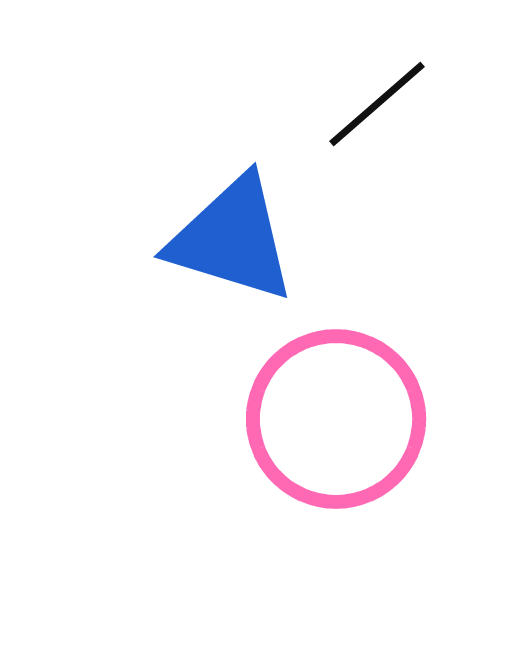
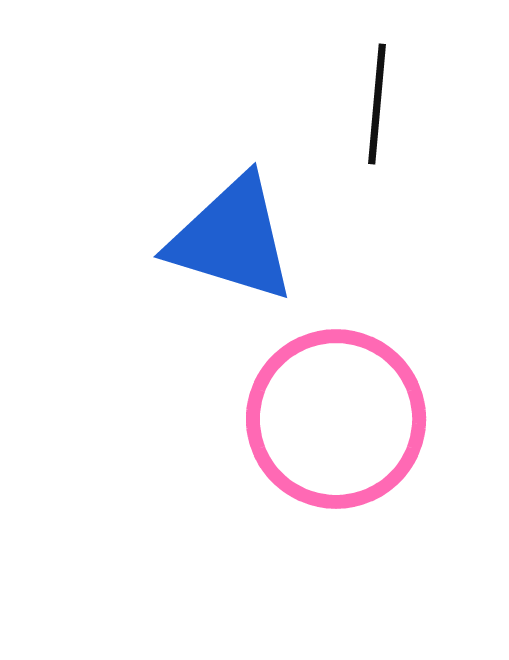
black line: rotated 44 degrees counterclockwise
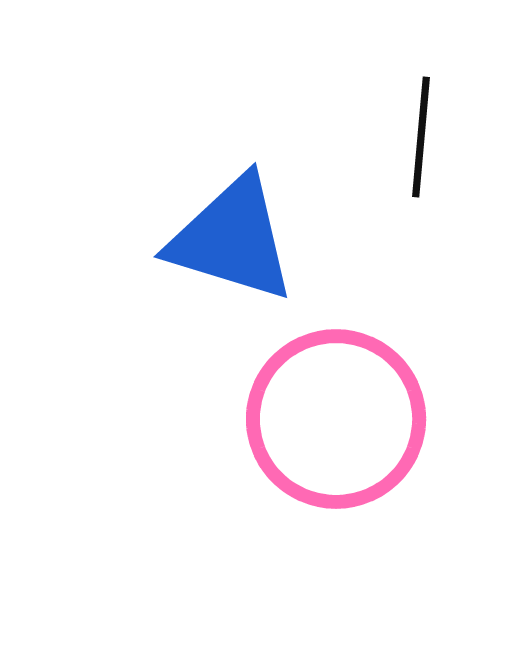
black line: moved 44 px right, 33 px down
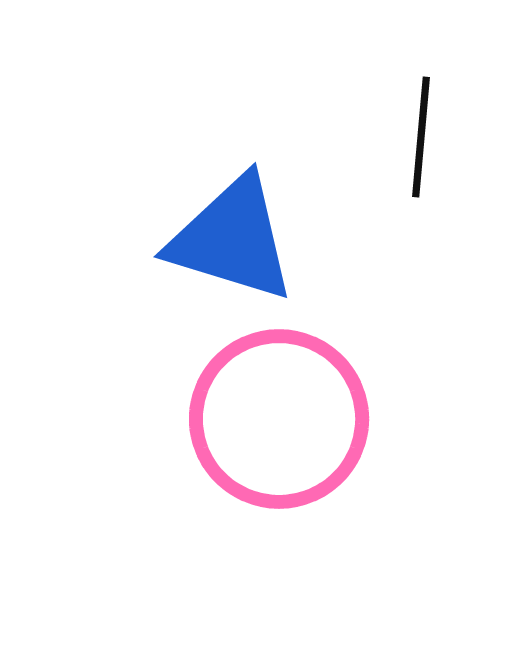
pink circle: moved 57 px left
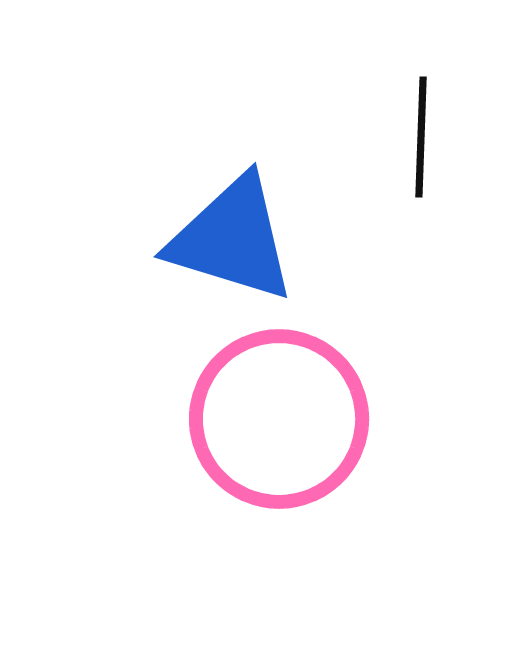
black line: rotated 3 degrees counterclockwise
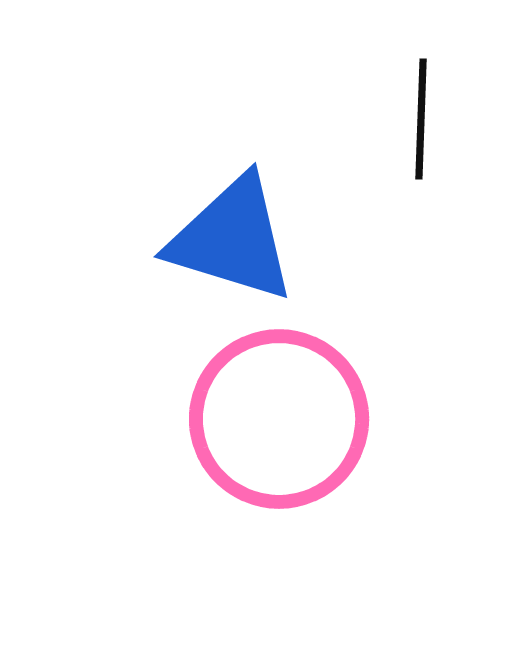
black line: moved 18 px up
